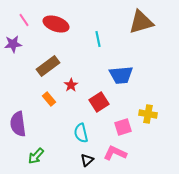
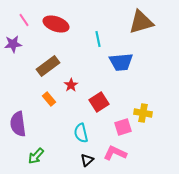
blue trapezoid: moved 13 px up
yellow cross: moved 5 px left, 1 px up
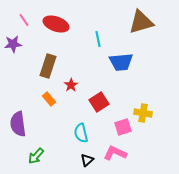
brown rectangle: rotated 35 degrees counterclockwise
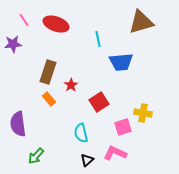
brown rectangle: moved 6 px down
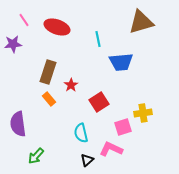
red ellipse: moved 1 px right, 3 px down
yellow cross: rotated 18 degrees counterclockwise
pink L-shape: moved 4 px left, 4 px up
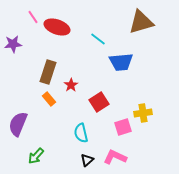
pink line: moved 9 px right, 3 px up
cyan line: rotated 42 degrees counterclockwise
purple semicircle: rotated 30 degrees clockwise
pink L-shape: moved 4 px right, 8 px down
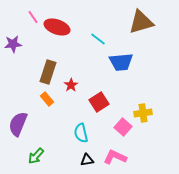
orange rectangle: moved 2 px left
pink square: rotated 30 degrees counterclockwise
black triangle: rotated 32 degrees clockwise
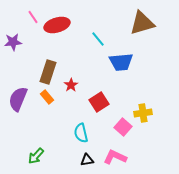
brown triangle: moved 1 px right, 1 px down
red ellipse: moved 2 px up; rotated 35 degrees counterclockwise
cyan line: rotated 14 degrees clockwise
purple star: moved 2 px up
orange rectangle: moved 2 px up
purple semicircle: moved 25 px up
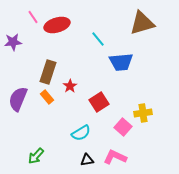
red star: moved 1 px left, 1 px down
cyan semicircle: rotated 108 degrees counterclockwise
